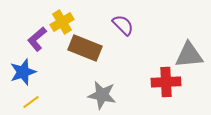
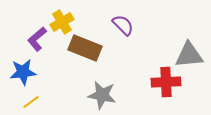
blue star: rotated 12 degrees clockwise
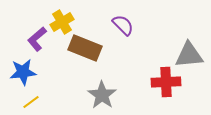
gray star: rotated 24 degrees clockwise
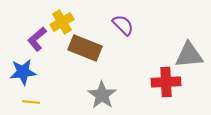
yellow line: rotated 42 degrees clockwise
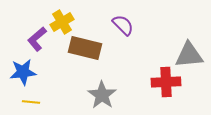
brown rectangle: rotated 8 degrees counterclockwise
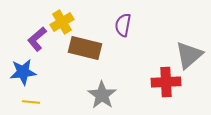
purple semicircle: rotated 125 degrees counterclockwise
gray triangle: rotated 36 degrees counterclockwise
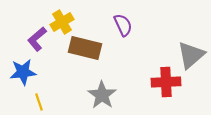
purple semicircle: rotated 145 degrees clockwise
gray triangle: moved 2 px right
yellow line: moved 8 px right; rotated 66 degrees clockwise
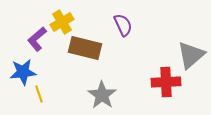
yellow line: moved 8 px up
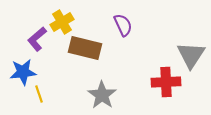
gray triangle: rotated 16 degrees counterclockwise
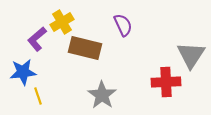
yellow line: moved 1 px left, 2 px down
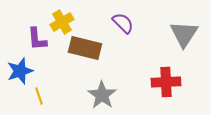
purple semicircle: moved 2 px up; rotated 20 degrees counterclockwise
purple L-shape: rotated 55 degrees counterclockwise
gray triangle: moved 7 px left, 21 px up
blue star: moved 3 px left, 1 px up; rotated 12 degrees counterclockwise
yellow line: moved 1 px right
